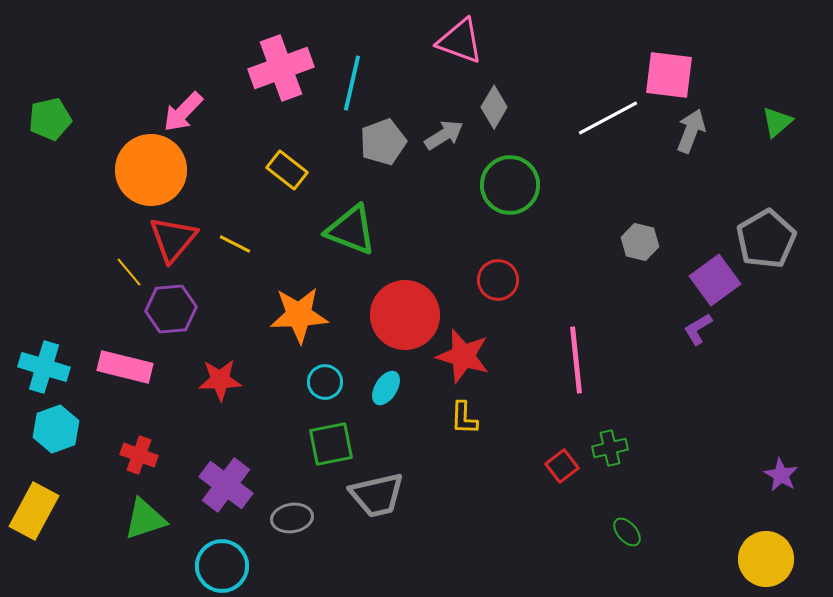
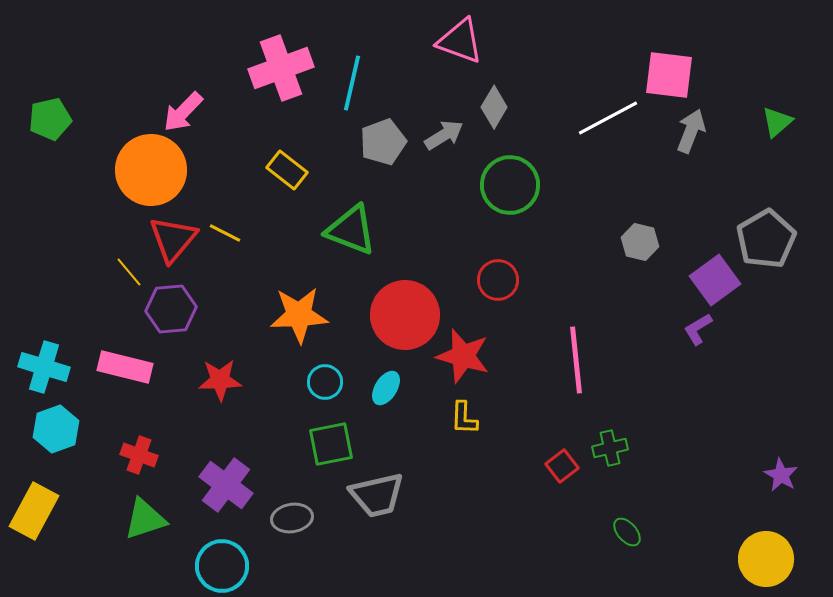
yellow line at (235, 244): moved 10 px left, 11 px up
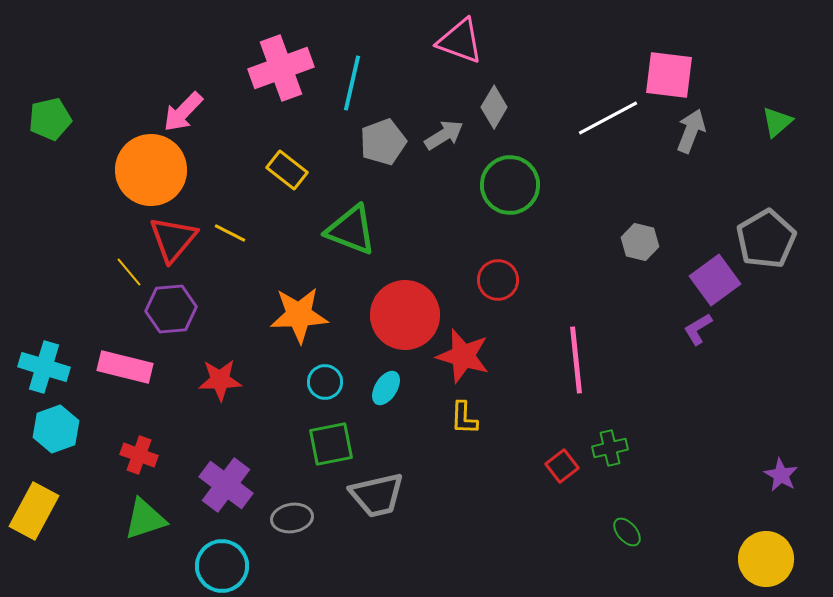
yellow line at (225, 233): moved 5 px right
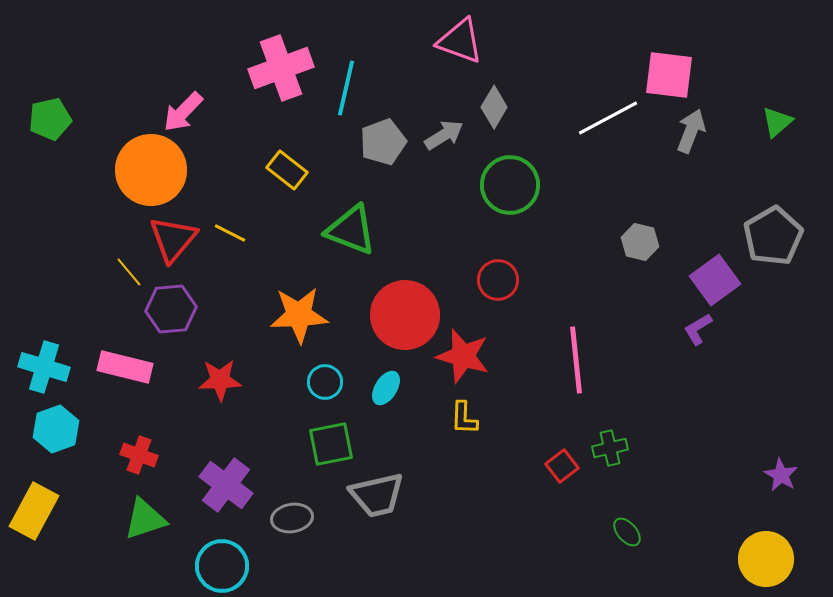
cyan line at (352, 83): moved 6 px left, 5 px down
gray pentagon at (766, 239): moved 7 px right, 3 px up
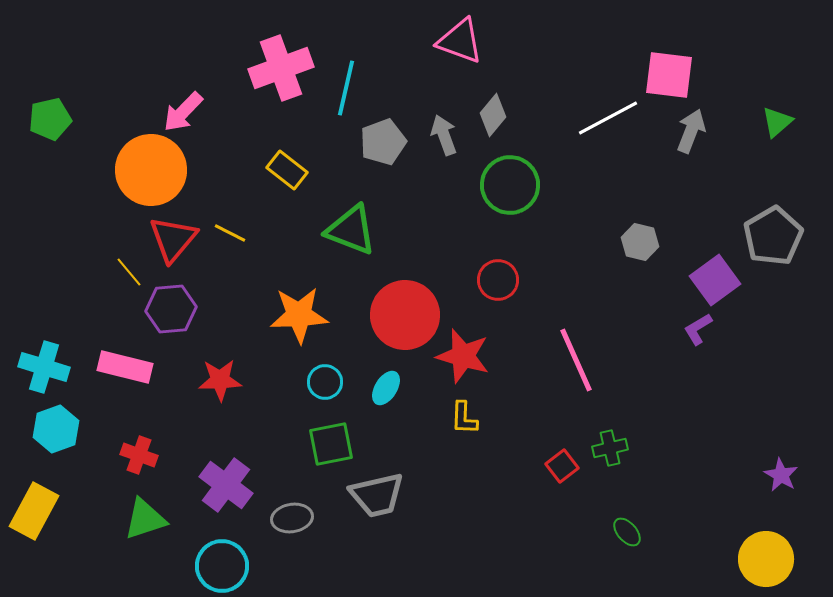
gray diamond at (494, 107): moved 1 px left, 8 px down; rotated 9 degrees clockwise
gray arrow at (444, 135): rotated 78 degrees counterclockwise
pink line at (576, 360): rotated 18 degrees counterclockwise
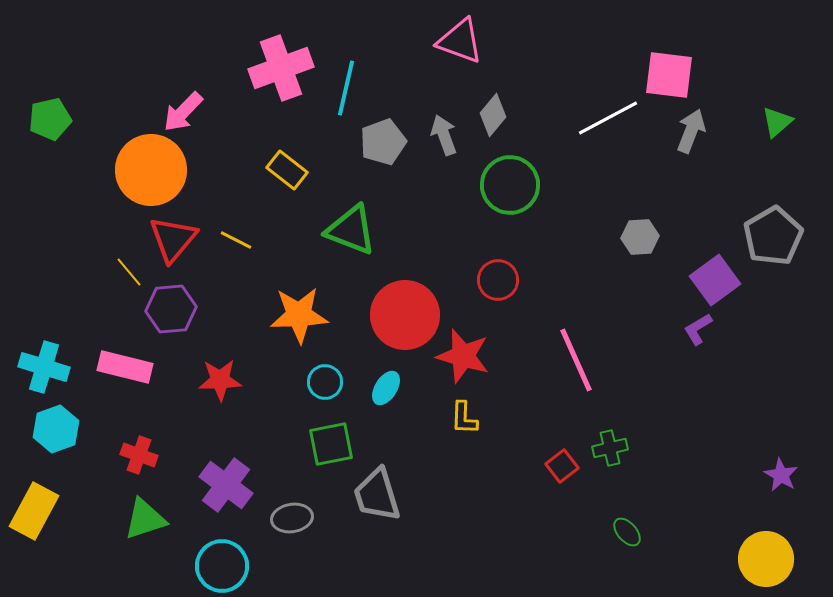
yellow line at (230, 233): moved 6 px right, 7 px down
gray hexagon at (640, 242): moved 5 px up; rotated 18 degrees counterclockwise
gray trapezoid at (377, 495): rotated 86 degrees clockwise
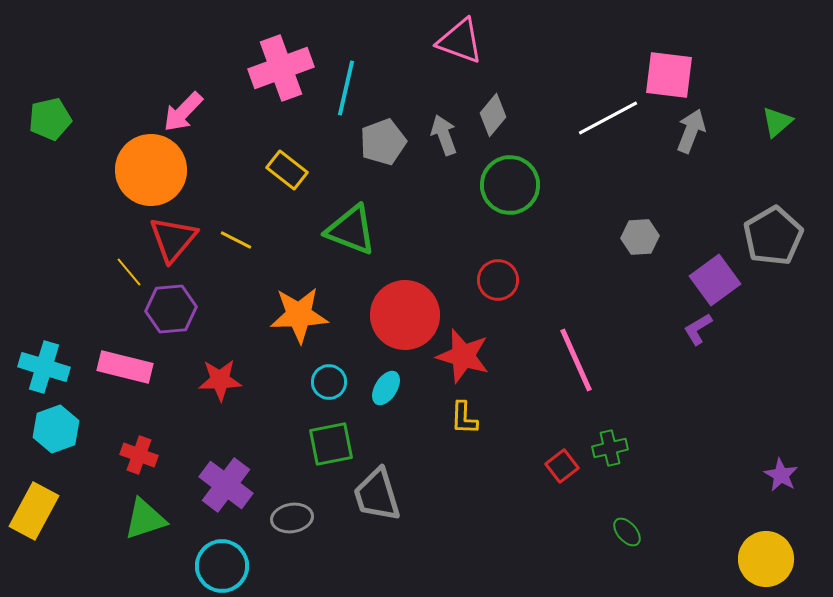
cyan circle at (325, 382): moved 4 px right
